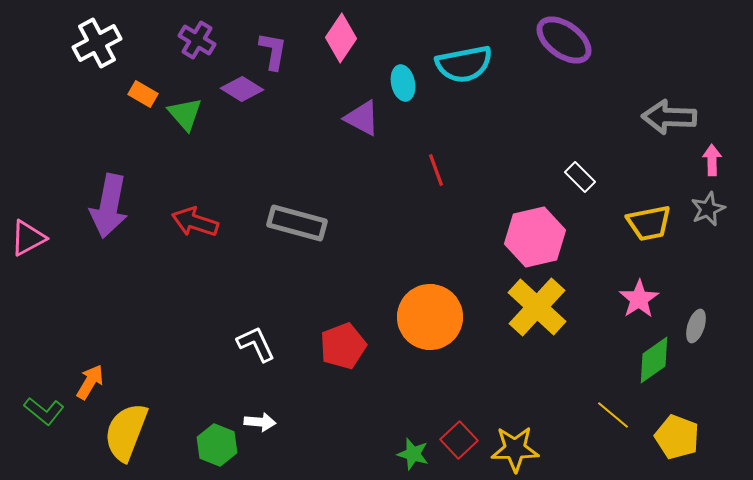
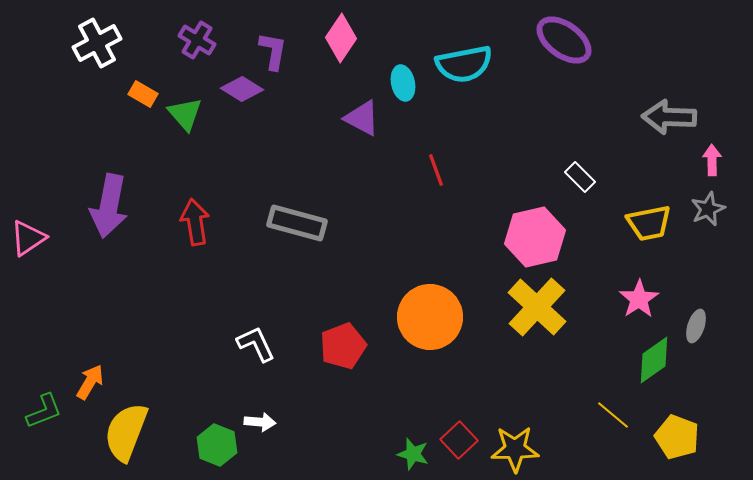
red arrow: rotated 63 degrees clockwise
pink triangle: rotated 6 degrees counterclockwise
green L-shape: rotated 60 degrees counterclockwise
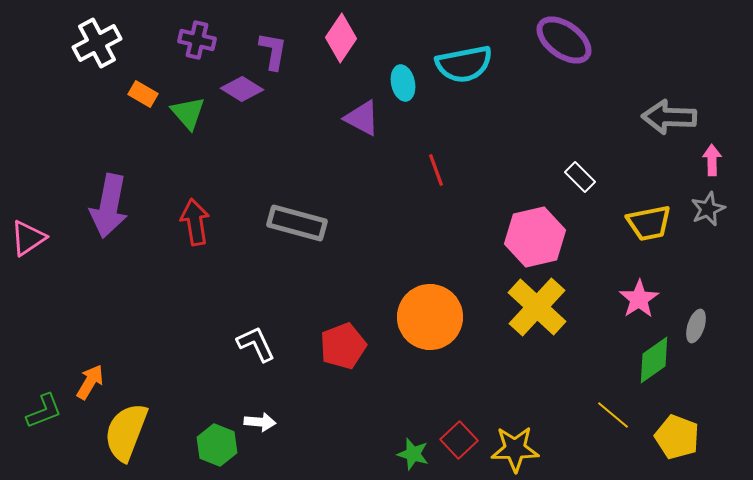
purple cross: rotated 18 degrees counterclockwise
green triangle: moved 3 px right, 1 px up
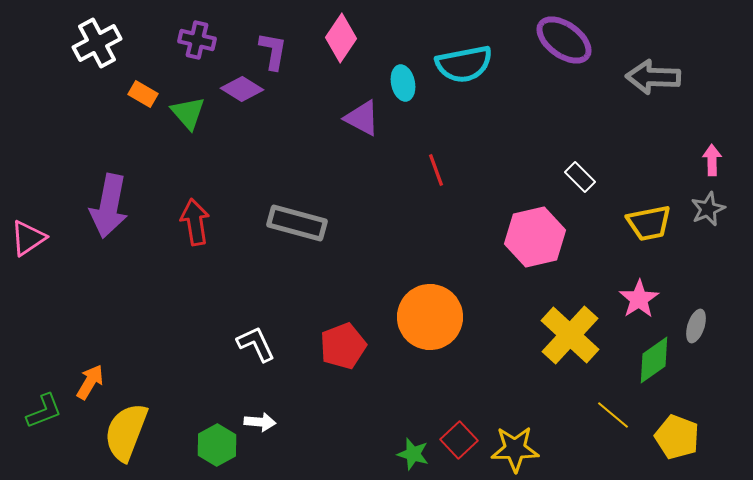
gray arrow: moved 16 px left, 40 px up
yellow cross: moved 33 px right, 28 px down
green hexagon: rotated 9 degrees clockwise
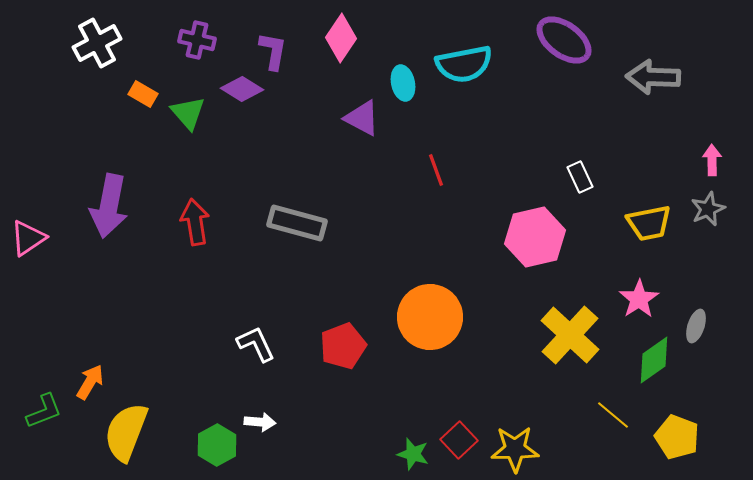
white rectangle: rotated 20 degrees clockwise
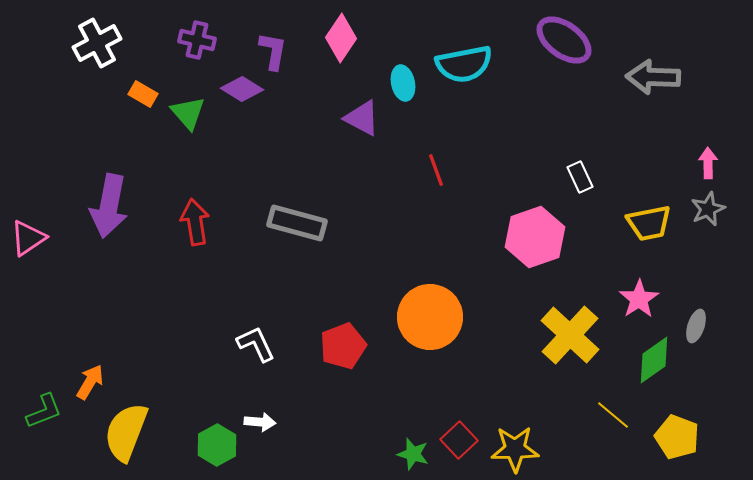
pink arrow: moved 4 px left, 3 px down
pink hexagon: rotated 6 degrees counterclockwise
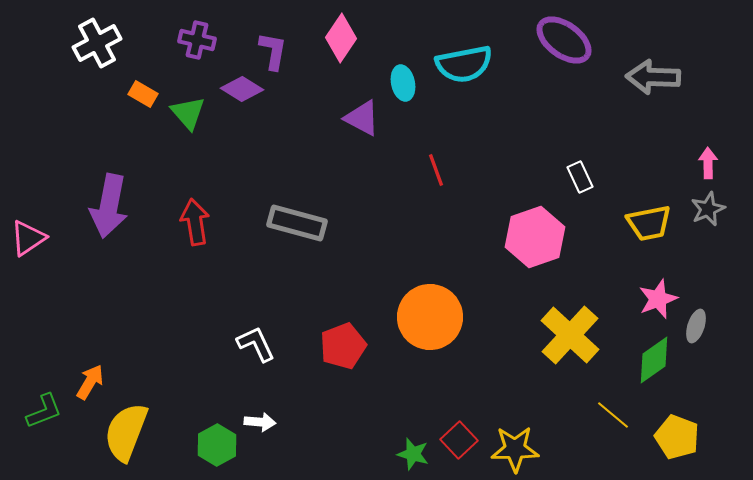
pink star: moved 19 px right; rotated 12 degrees clockwise
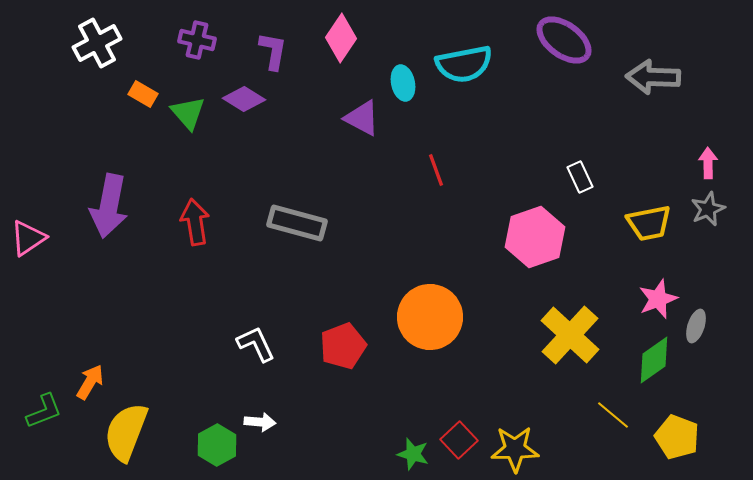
purple diamond: moved 2 px right, 10 px down
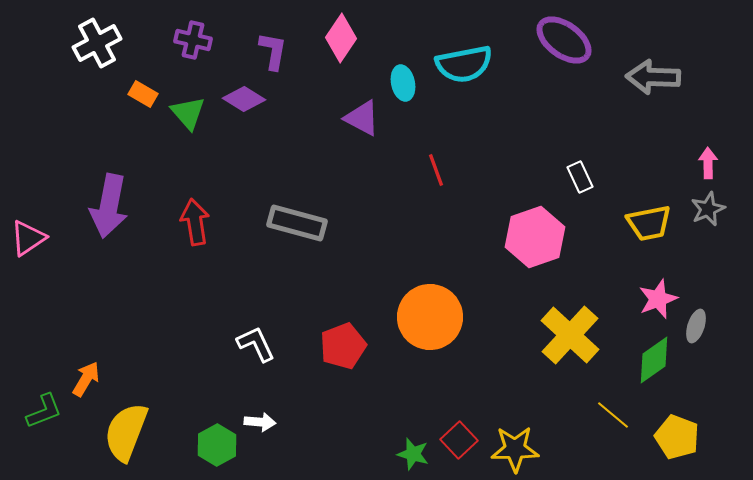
purple cross: moved 4 px left
orange arrow: moved 4 px left, 3 px up
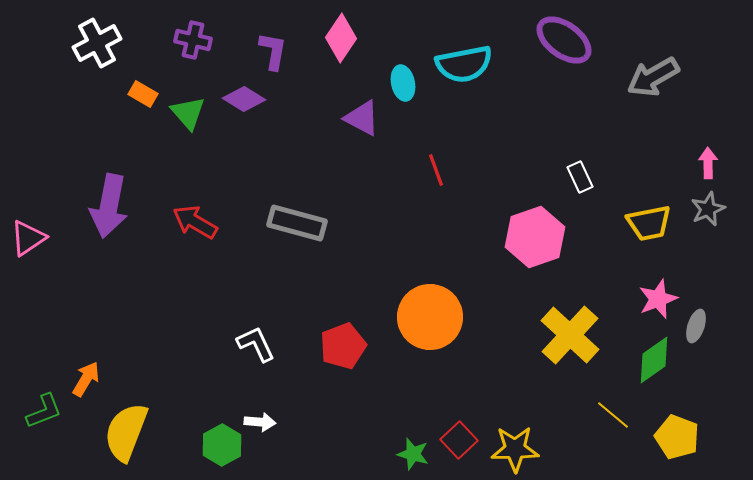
gray arrow: rotated 32 degrees counterclockwise
red arrow: rotated 51 degrees counterclockwise
green hexagon: moved 5 px right
